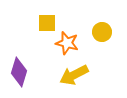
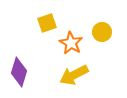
yellow square: rotated 18 degrees counterclockwise
orange star: moved 4 px right; rotated 15 degrees clockwise
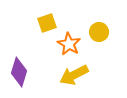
yellow circle: moved 3 px left
orange star: moved 2 px left, 1 px down
